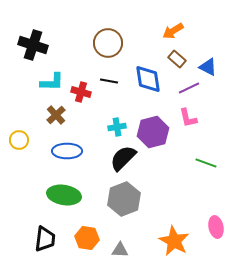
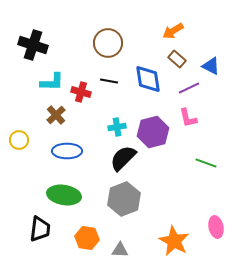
blue triangle: moved 3 px right, 1 px up
black trapezoid: moved 5 px left, 10 px up
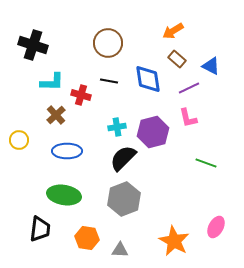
red cross: moved 3 px down
pink ellipse: rotated 40 degrees clockwise
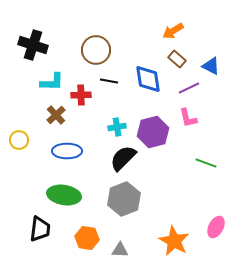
brown circle: moved 12 px left, 7 px down
red cross: rotated 18 degrees counterclockwise
